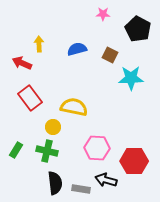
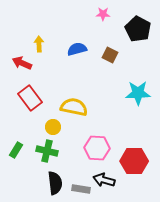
cyan star: moved 7 px right, 15 px down
black arrow: moved 2 px left
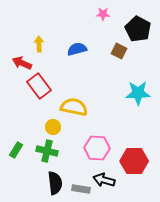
brown square: moved 9 px right, 4 px up
red rectangle: moved 9 px right, 12 px up
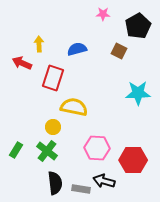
black pentagon: moved 3 px up; rotated 15 degrees clockwise
red rectangle: moved 14 px right, 8 px up; rotated 55 degrees clockwise
green cross: rotated 25 degrees clockwise
red hexagon: moved 1 px left, 1 px up
black arrow: moved 1 px down
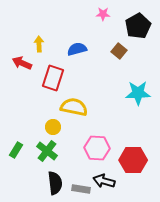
brown square: rotated 14 degrees clockwise
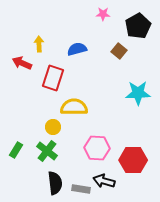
yellow semicircle: rotated 12 degrees counterclockwise
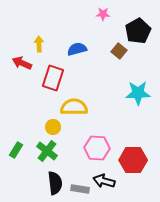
black pentagon: moved 5 px down
gray rectangle: moved 1 px left
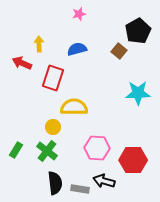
pink star: moved 24 px left; rotated 16 degrees counterclockwise
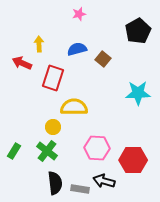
brown square: moved 16 px left, 8 px down
green rectangle: moved 2 px left, 1 px down
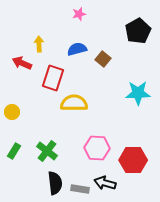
yellow semicircle: moved 4 px up
yellow circle: moved 41 px left, 15 px up
black arrow: moved 1 px right, 2 px down
